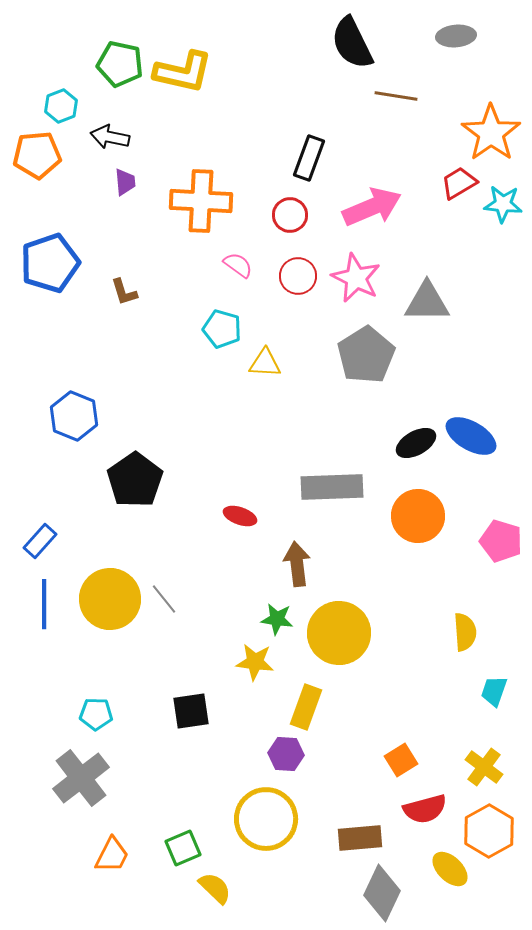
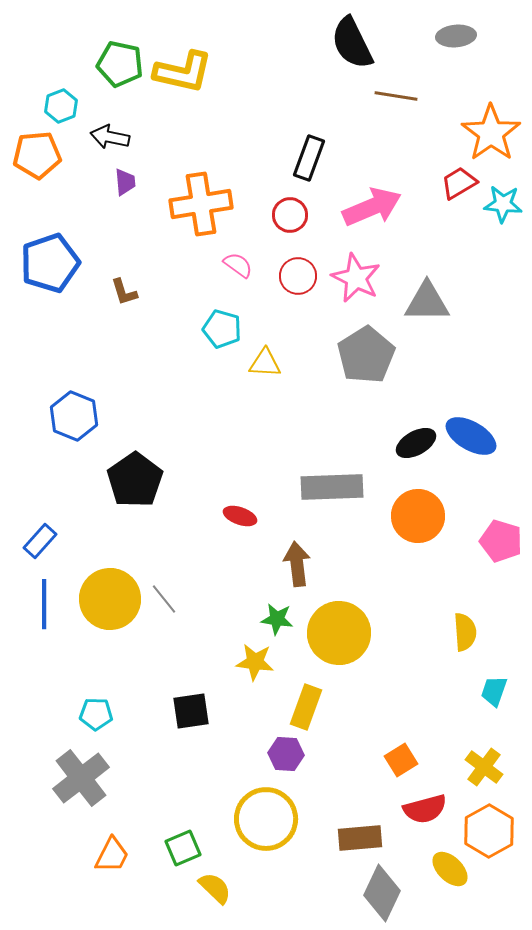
orange cross at (201, 201): moved 3 px down; rotated 12 degrees counterclockwise
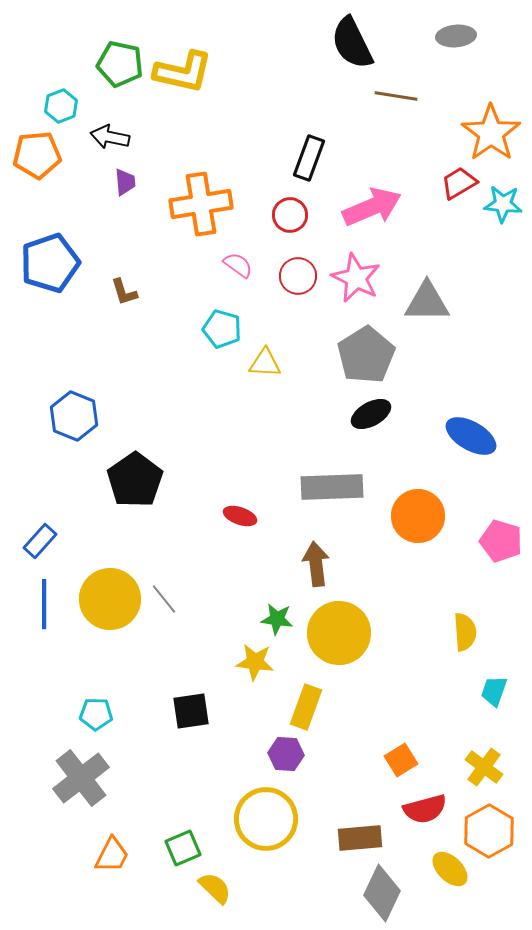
black ellipse at (416, 443): moved 45 px left, 29 px up
brown arrow at (297, 564): moved 19 px right
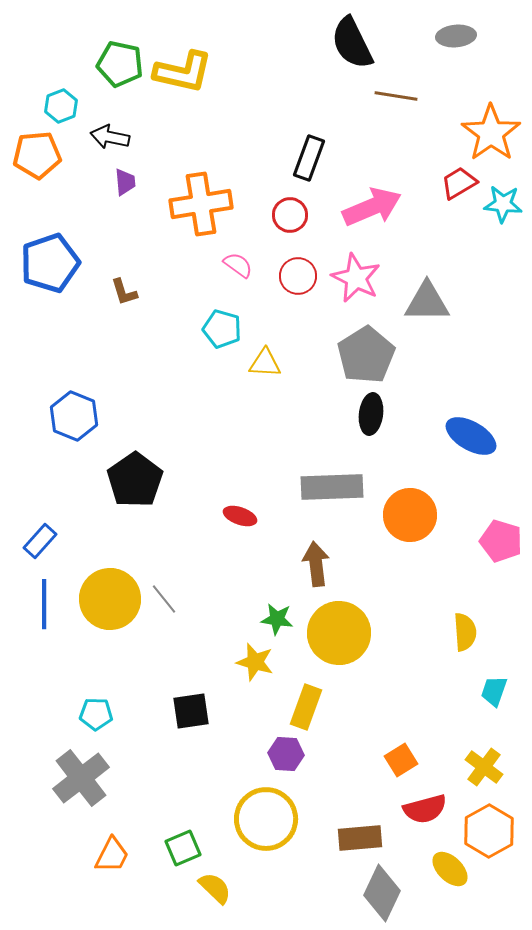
black ellipse at (371, 414): rotated 54 degrees counterclockwise
orange circle at (418, 516): moved 8 px left, 1 px up
yellow star at (255, 662): rotated 9 degrees clockwise
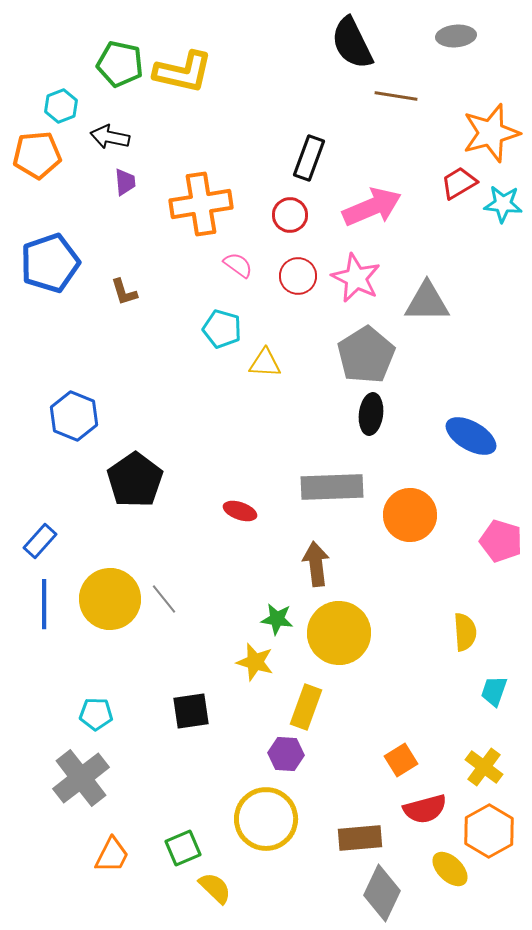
orange star at (491, 133): rotated 20 degrees clockwise
red ellipse at (240, 516): moved 5 px up
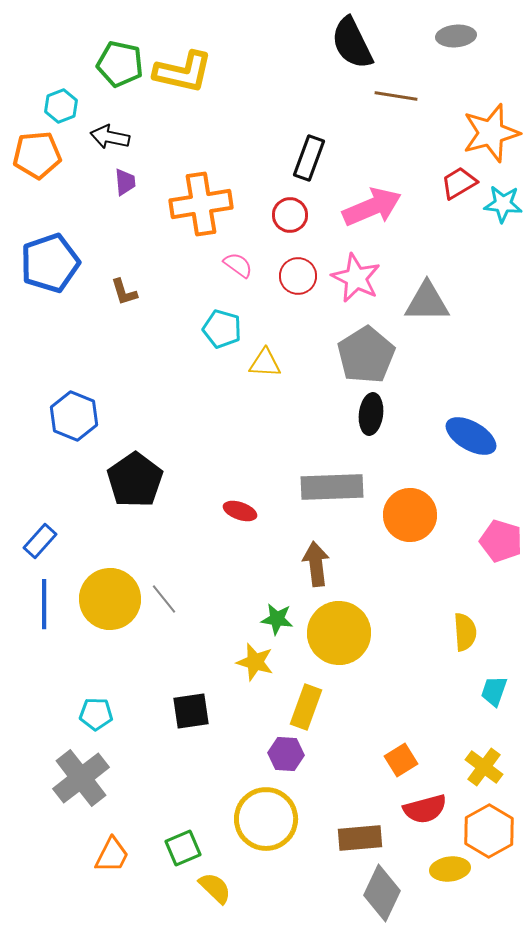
yellow ellipse at (450, 869): rotated 51 degrees counterclockwise
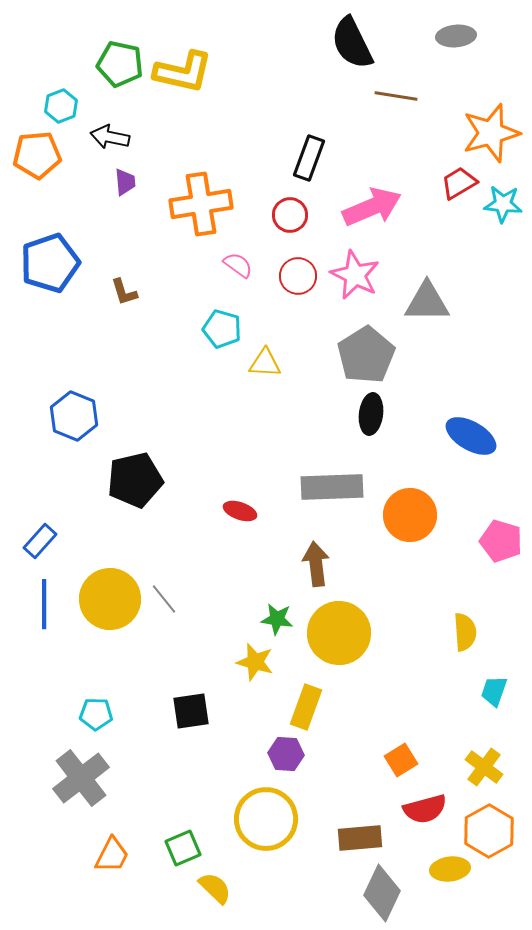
pink star at (356, 278): moved 1 px left, 3 px up
black pentagon at (135, 480): rotated 22 degrees clockwise
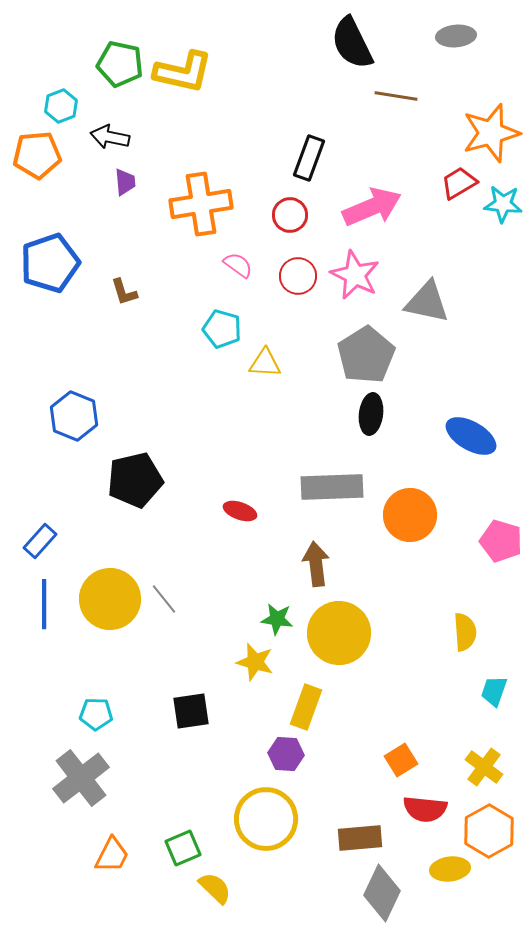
gray triangle at (427, 302): rotated 12 degrees clockwise
red semicircle at (425, 809): rotated 21 degrees clockwise
